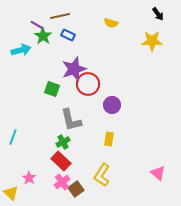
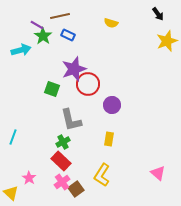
yellow star: moved 15 px right; rotated 20 degrees counterclockwise
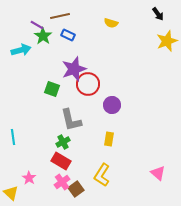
cyan line: rotated 28 degrees counterclockwise
red rectangle: rotated 12 degrees counterclockwise
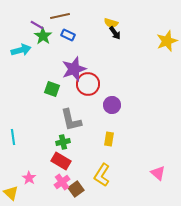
black arrow: moved 43 px left, 19 px down
green cross: rotated 16 degrees clockwise
